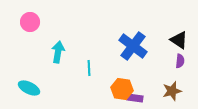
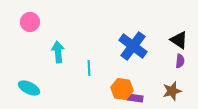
cyan arrow: rotated 15 degrees counterclockwise
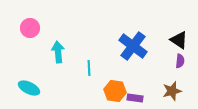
pink circle: moved 6 px down
orange hexagon: moved 7 px left, 2 px down
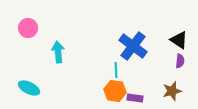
pink circle: moved 2 px left
cyan line: moved 27 px right, 2 px down
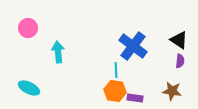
brown star: rotated 24 degrees clockwise
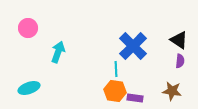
blue cross: rotated 8 degrees clockwise
cyan arrow: rotated 25 degrees clockwise
cyan line: moved 1 px up
cyan ellipse: rotated 45 degrees counterclockwise
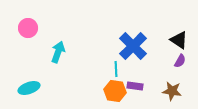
purple semicircle: rotated 24 degrees clockwise
purple rectangle: moved 12 px up
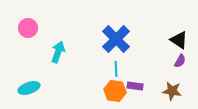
blue cross: moved 17 px left, 7 px up
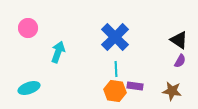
blue cross: moved 1 px left, 2 px up
